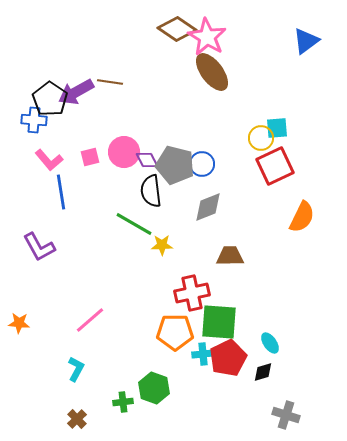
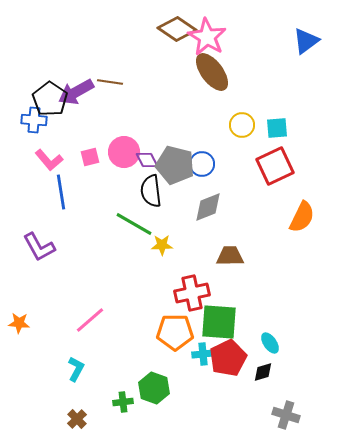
yellow circle: moved 19 px left, 13 px up
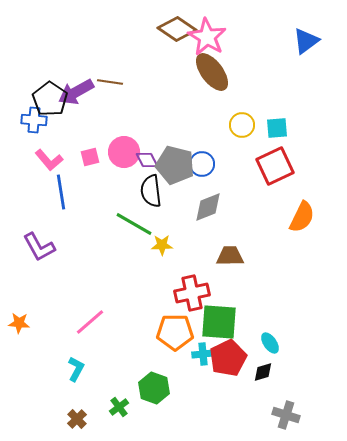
pink line: moved 2 px down
green cross: moved 4 px left, 5 px down; rotated 30 degrees counterclockwise
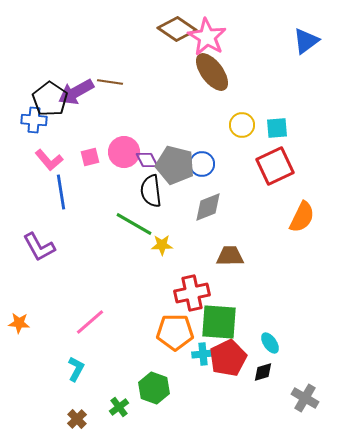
gray cross: moved 19 px right, 17 px up; rotated 12 degrees clockwise
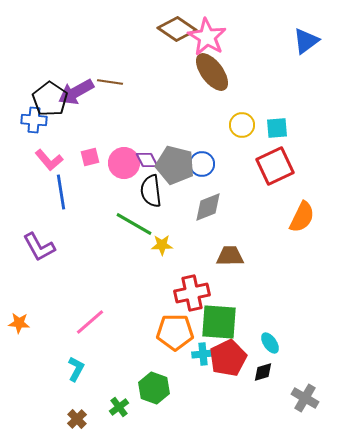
pink circle: moved 11 px down
